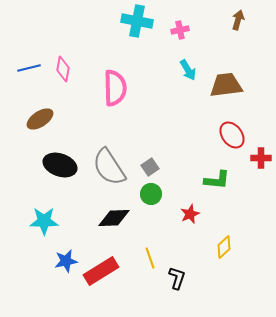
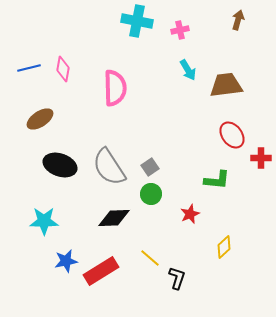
yellow line: rotated 30 degrees counterclockwise
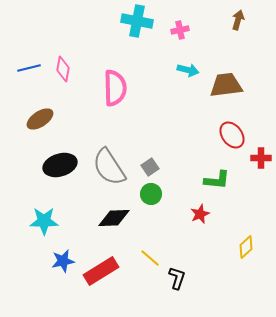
cyan arrow: rotated 45 degrees counterclockwise
black ellipse: rotated 36 degrees counterclockwise
red star: moved 10 px right
yellow diamond: moved 22 px right
blue star: moved 3 px left
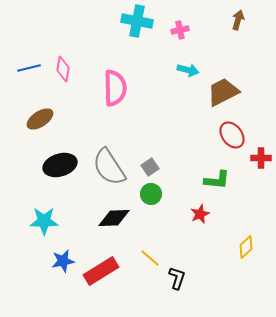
brown trapezoid: moved 3 px left, 7 px down; rotated 20 degrees counterclockwise
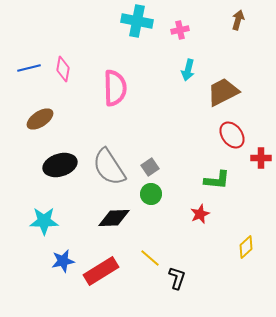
cyan arrow: rotated 90 degrees clockwise
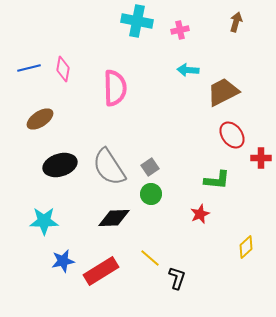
brown arrow: moved 2 px left, 2 px down
cyan arrow: rotated 80 degrees clockwise
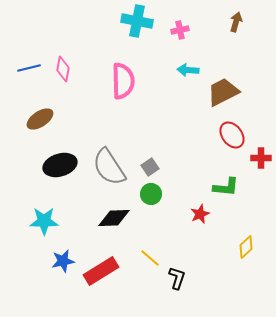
pink semicircle: moved 8 px right, 7 px up
green L-shape: moved 9 px right, 7 px down
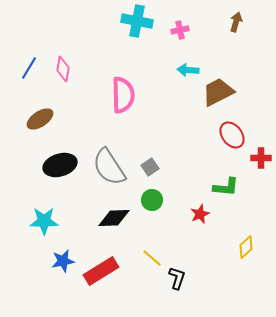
blue line: rotated 45 degrees counterclockwise
pink semicircle: moved 14 px down
brown trapezoid: moved 5 px left
green circle: moved 1 px right, 6 px down
yellow line: moved 2 px right
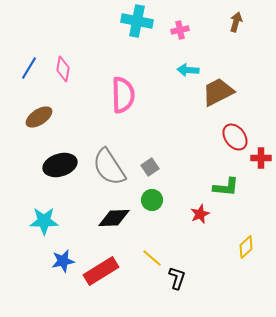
brown ellipse: moved 1 px left, 2 px up
red ellipse: moved 3 px right, 2 px down
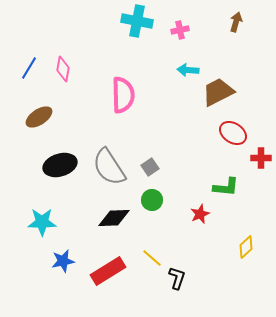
red ellipse: moved 2 px left, 4 px up; rotated 20 degrees counterclockwise
cyan star: moved 2 px left, 1 px down
red rectangle: moved 7 px right
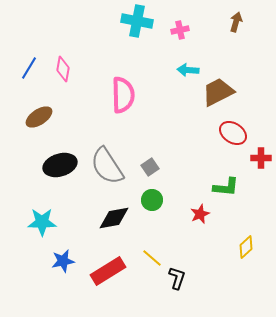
gray semicircle: moved 2 px left, 1 px up
black diamond: rotated 8 degrees counterclockwise
